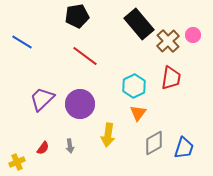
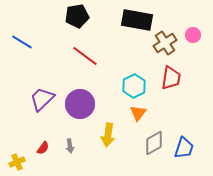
black rectangle: moved 2 px left, 4 px up; rotated 40 degrees counterclockwise
brown cross: moved 3 px left, 2 px down; rotated 10 degrees clockwise
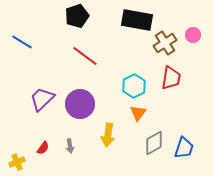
black pentagon: rotated 10 degrees counterclockwise
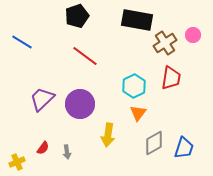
gray arrow: moved 3 px left, 6 px down
